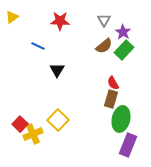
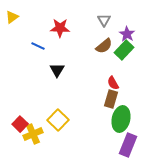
red star: moved 7 px down
purple star: moved 4 px right, 2 px down
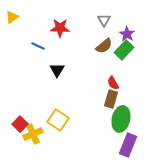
yellow square: rotated 10 degrees counterclockwise
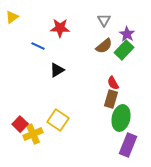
black triangle: rotated 28 degrees clockwise
green ellipse: moved 1 px up
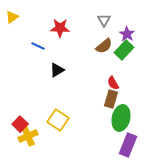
yellow cross: moved 5 px left, 2 px down
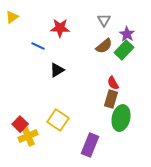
purple rectangle: moved 38 px left
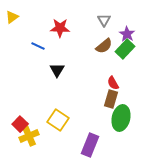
green rectangle: moved 1 px right, 1 px up
black triangle: rotated 28 degrees counterclockwise
yellow cross: moved 1 px right
